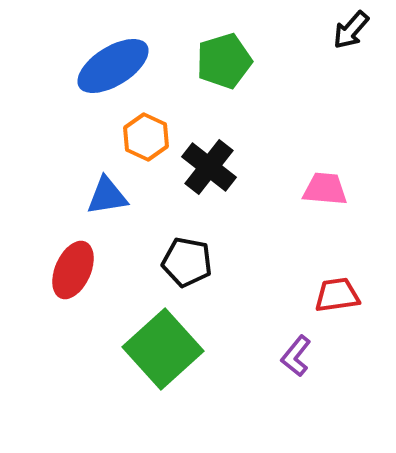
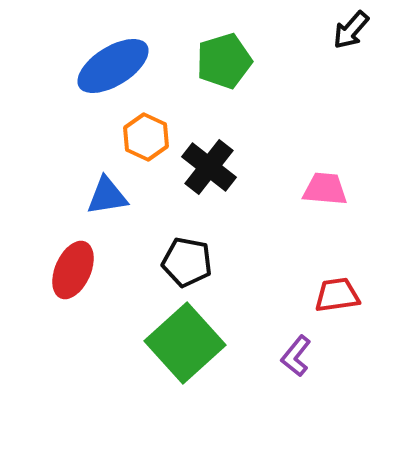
green square: moved 22 px right, 6 px up
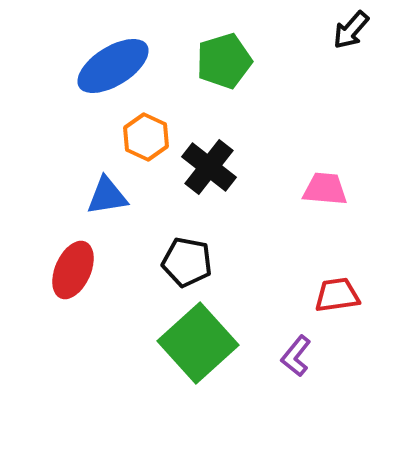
green square: moved 13 px right
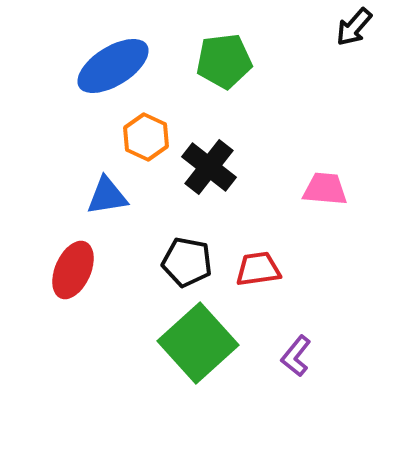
black arrow: moved 3 px right, 3 px up
green pentagon: rotated 10 degrees clockwise
red trapezoid: moved 79 px left, 26 px up
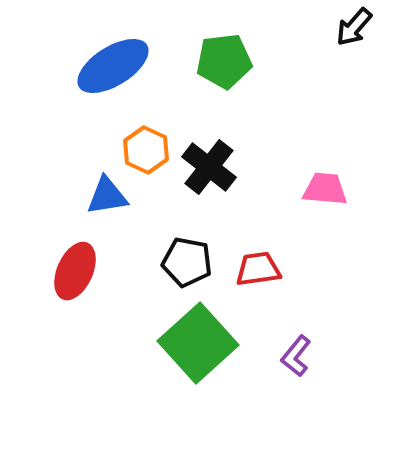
orange hexagon: moved 13 px down
red ellipse: moved 2 px right, 1 px down
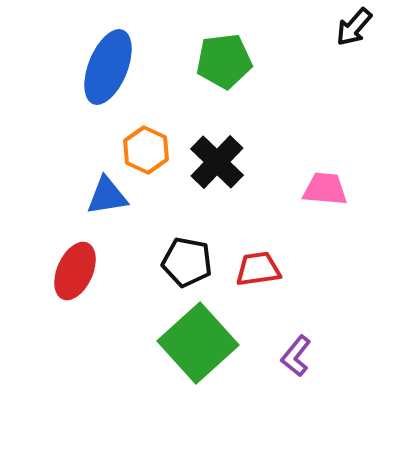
blue ellipse: moved 5 px left, 1 px down; rotated 36 degrees counterclockwise
black cross: moved 8 px right, 5 px up; rotated 6 degrees clockwise
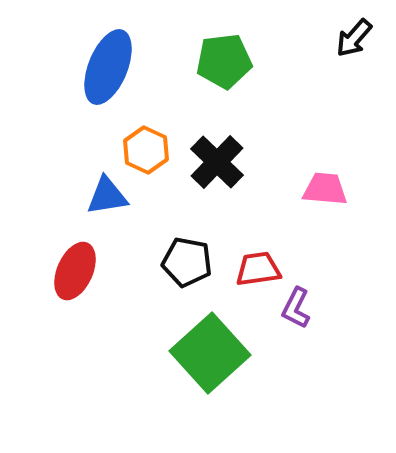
black arrow: moved 11 px down
green square: moved 12 px right, 10 px down
purple L-shape: moved 48 px up; rotated 12 degrees counterclockwise
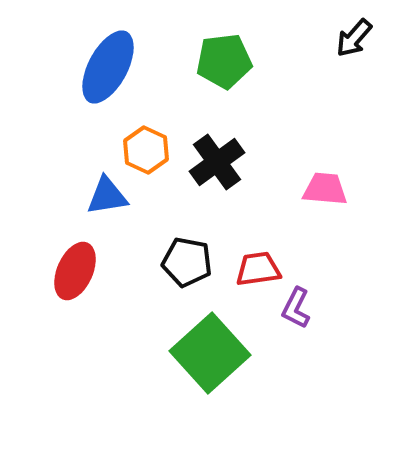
blue ellipse: rotated 6 degrees clockwise
black cross: rotated 10 degrees clockwise
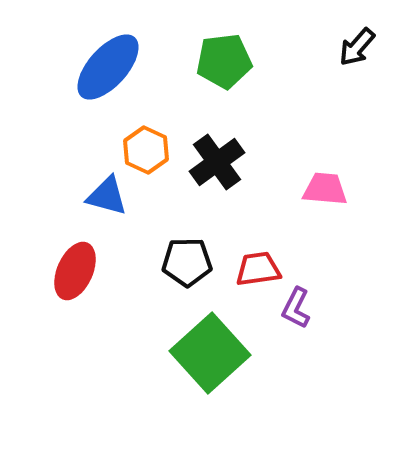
black arrow: moved 3 px right, 9 px down
blue ellipse: rotated 14 degrees clockwise
blue triangle: rotated 24 degrees clockwise
black pentagon: rotated 12 degrees counterclockwise
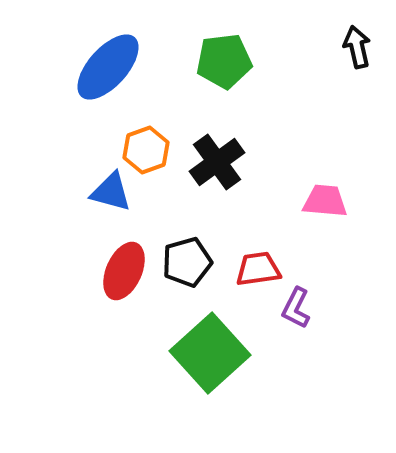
black arrow: rotated 126 degrees clockwise
orange hexagon: rotated 15 degrees clockwise
pink trapezoid: moved 12 px down
blue triangle: moved 4 px right, 4 px up
black pentagon: rotated 15 degrees counterclockwise
red ellipse: moved 49 px right
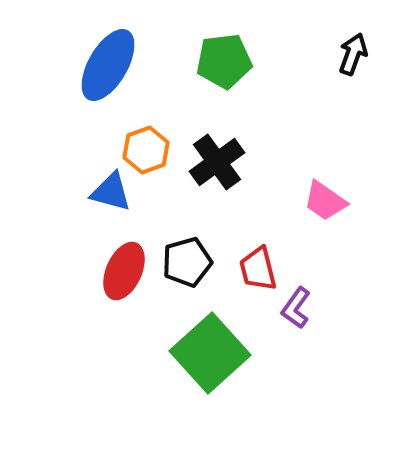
black arrow: moved 4 px left, 7 px down; rotated 33 degrees clockwise
blue ellipse: moved 2 px up; rotated 12 degrees counterclockwise
pink trapezoid: rotated 150 degrees counterclockwise
red trapezoid: rotated 96 degrees counterclockwise
purple L-shape: rotated 9 degrees clockwise
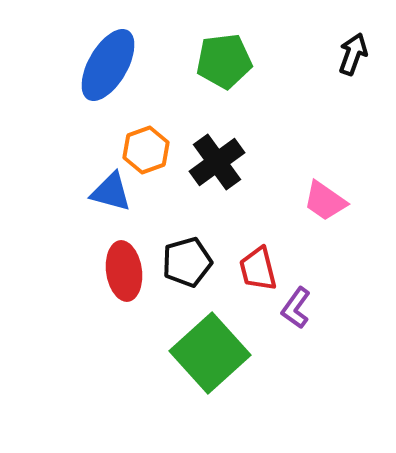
red ellipse: rotated 32 degrees counterclockwise
